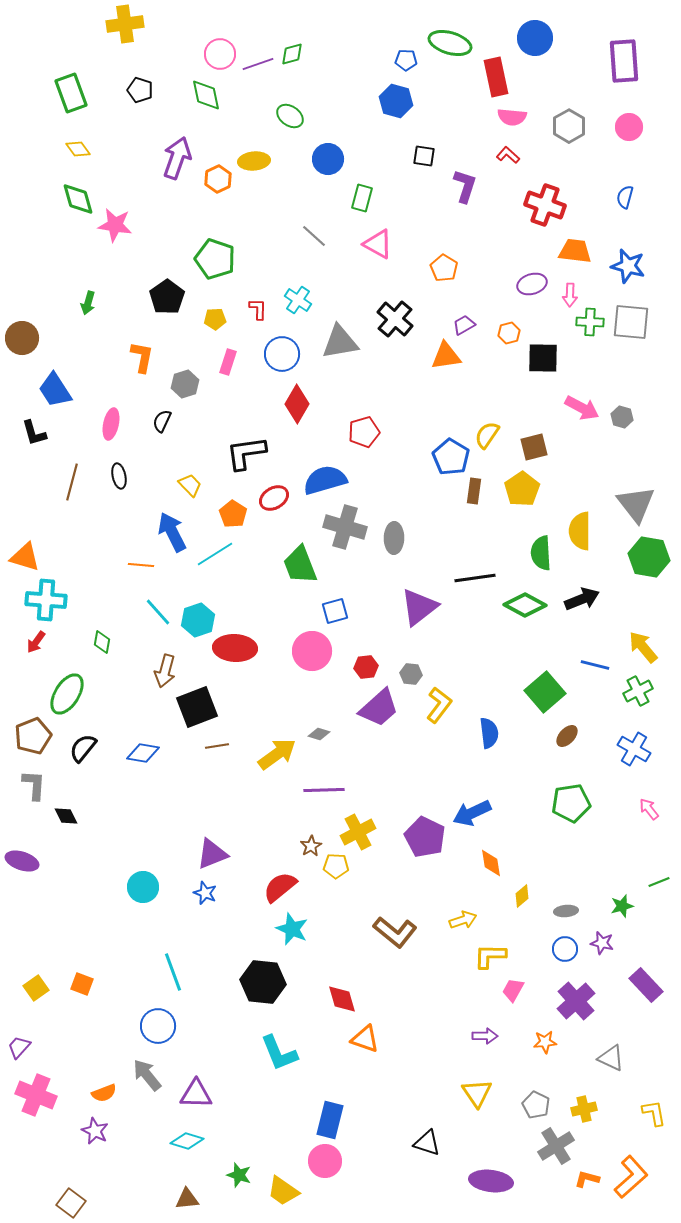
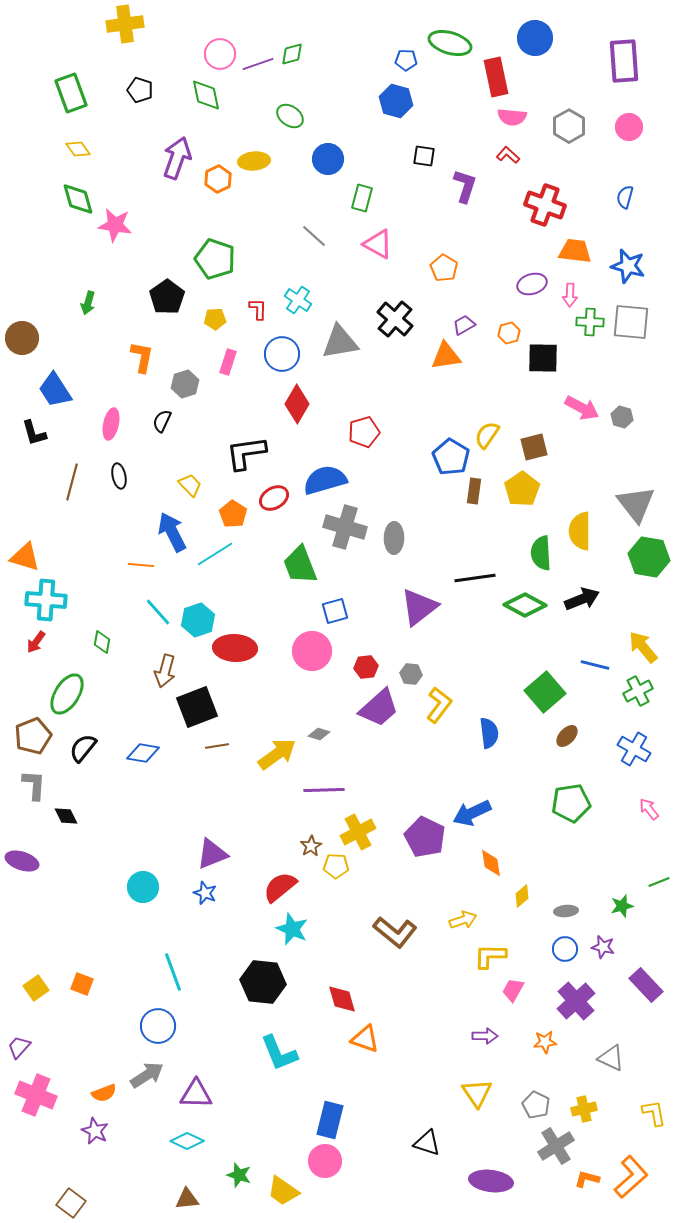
purple star at (602, 943): moved 1 px right, 4 px down
gray arrow at (147, 1075): rotated 96 degrees clockwise
cyan diamond at (187, 1141): rotated 8 degrees clockwise
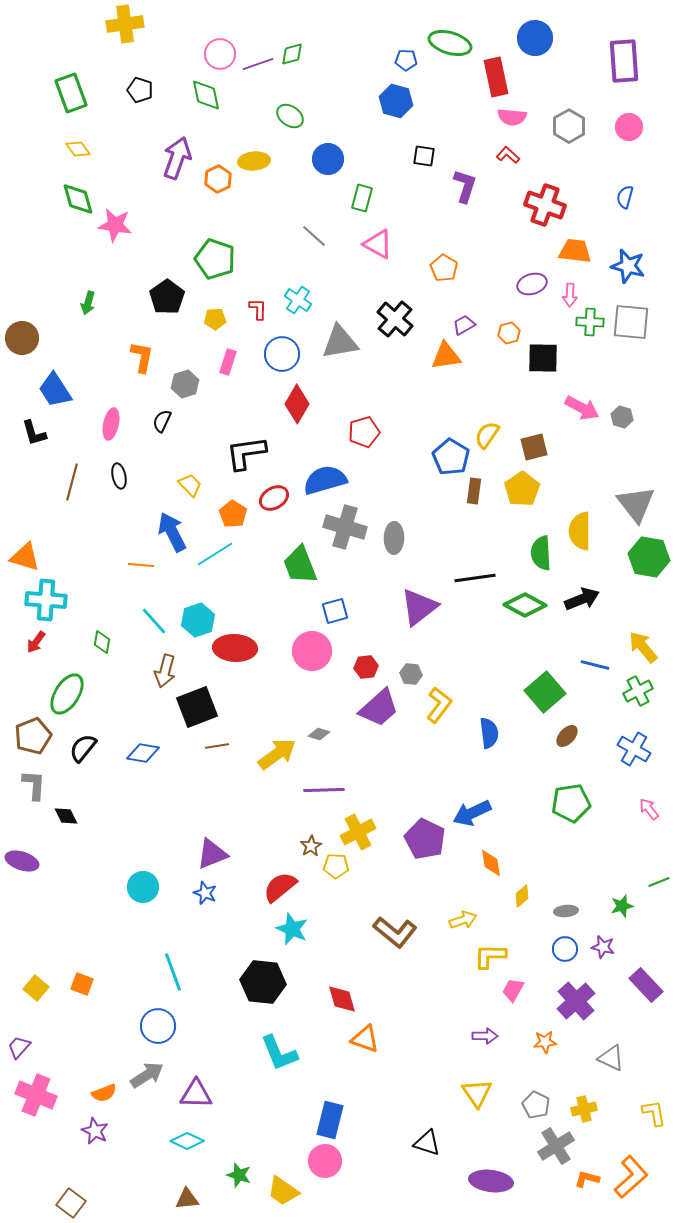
cyan line at (158, 612): moved 4 px left, 9 px down
purple pentagon at (425, 837): moved 2 px down
yellow square at (36, 988): rotated 15 degrees counterclockwise
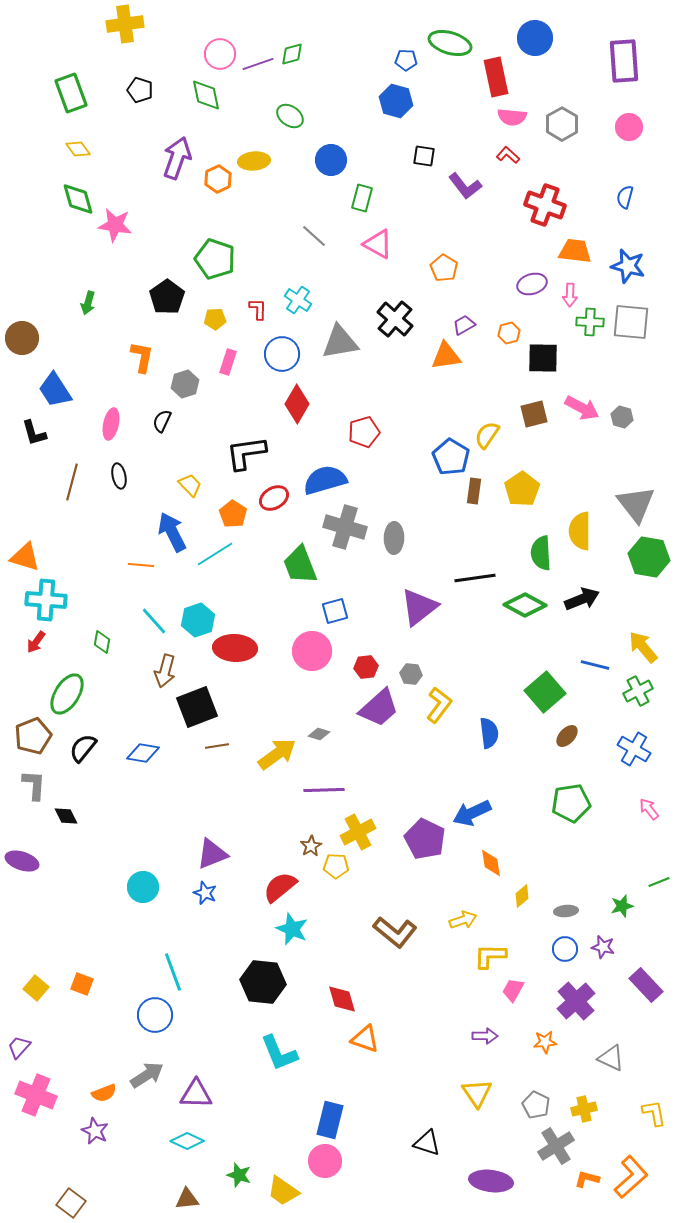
gray hexagon at (569, 126): moved 7 px left, 2 px up
blue circle at (328, 159): moved 3 px right, 1 px down
purple L-shape at (465, 186): rotated 124 degrees clockwise
brown square at (534, 447): moved 33 px up
blue circle at (158, 1026): moved 3 px left, 11 px up
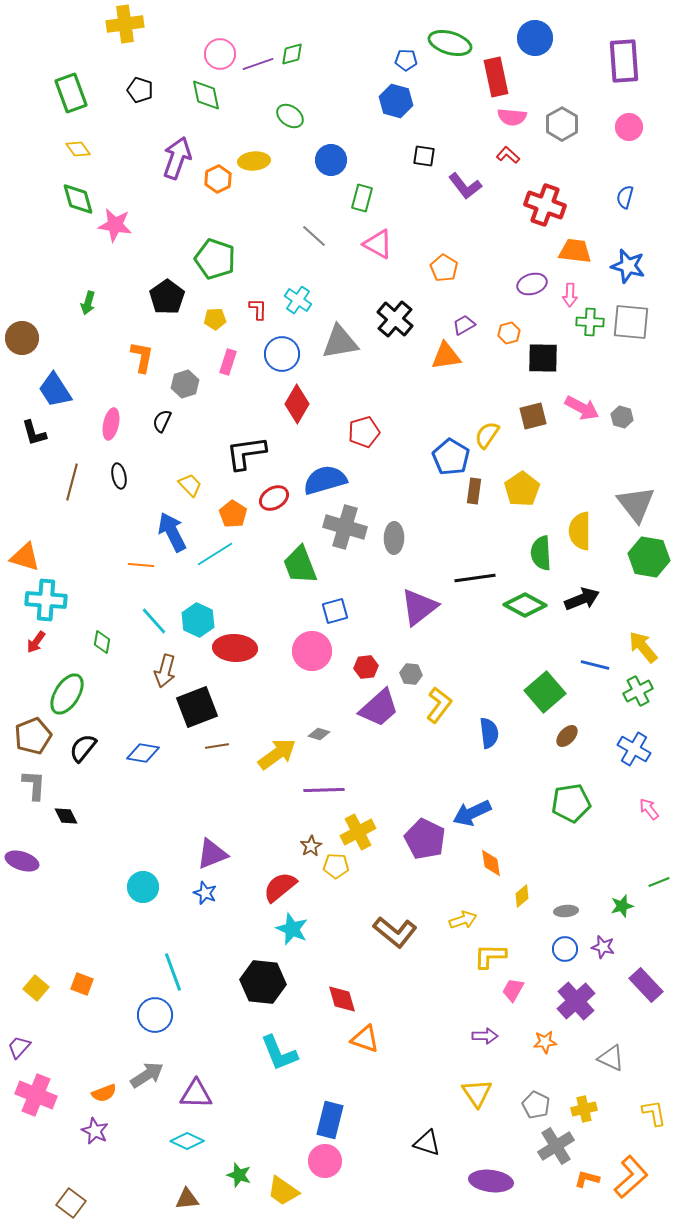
brown square at (534, 414): moved 1 px left, 2 px down
cyan hexagon at (198, 620): rotated 16 degrees counterclockwise
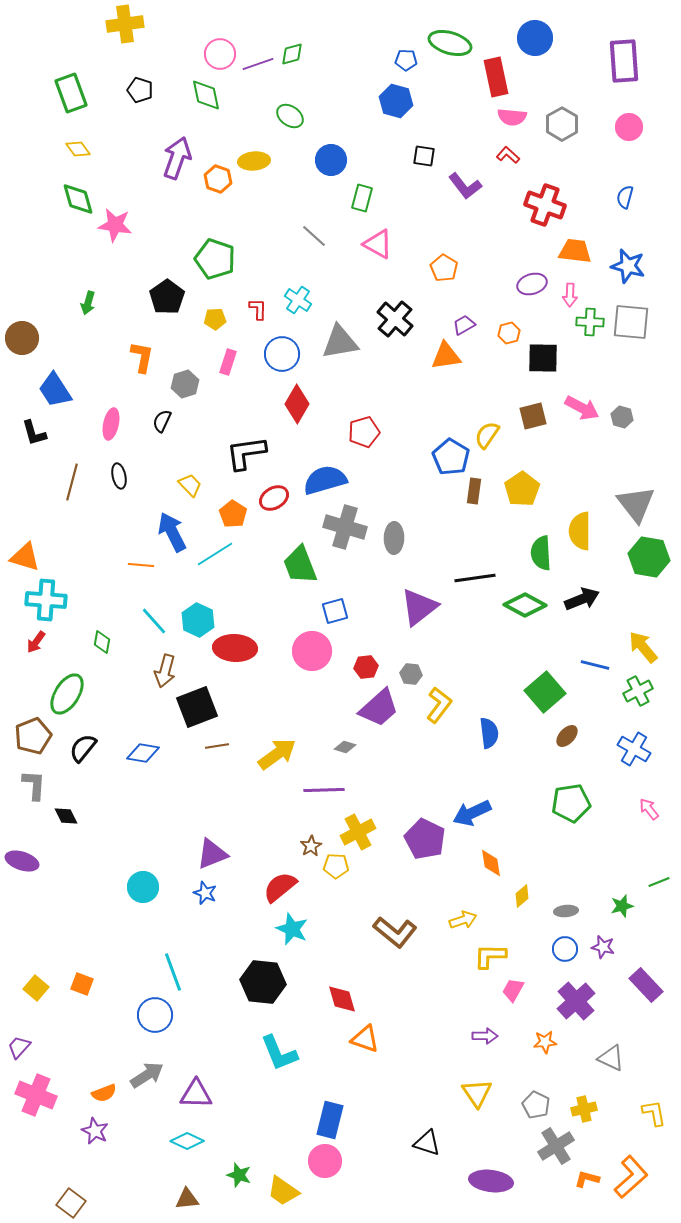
orange hexagon at (218, 179): rotated 16 degrees counterclockwise
gray diamond at (319, 734): moved 26 px right, 13 px down
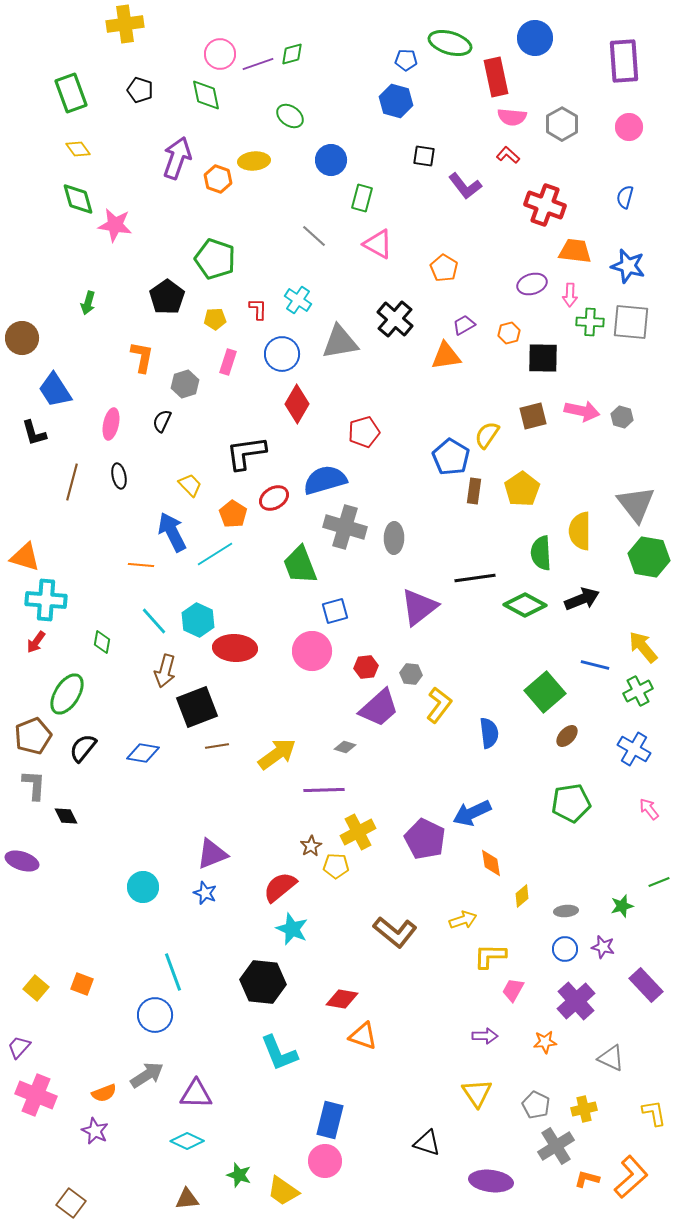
pink arrow at (582, 408): moved 3 px down; rotated 16 degrees counterclockwise
red diamond at (342, 999): rotated 64 degrees counterclockwise
orange triangle at (365, 1039): moved 2 px left, 3 px up
